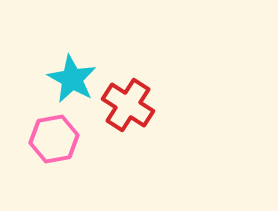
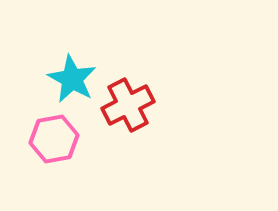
red cross: rotated 30 degrees clockwise
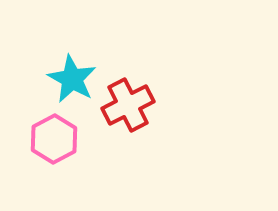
pink hexagon: rotated 18 degrees counterclockwise
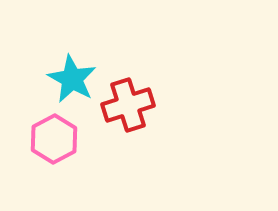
red cross: rotated 9 degrees clockwise
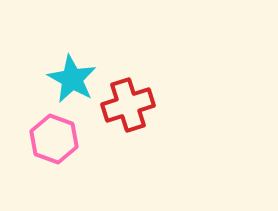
pink hexagon: rotated 12 degrees counterclockwise
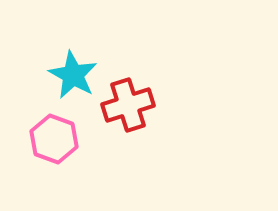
cyan star: moved 1 px right, 4 px up
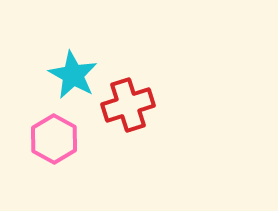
pink hexagon: rotated 9 degrees clockwise
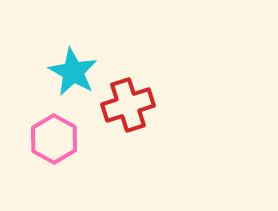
cyan star: moved 3 px up
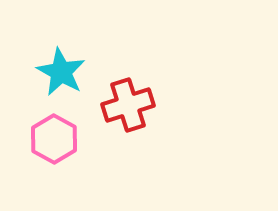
cyan star: moved 12 px left
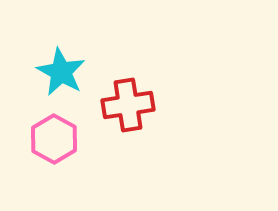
red cross: rotated 9 degrees clockwise
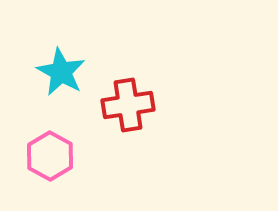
pink hexagon: moved 4 px left, 17 px down
